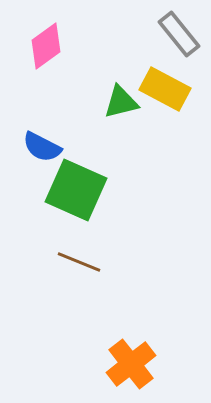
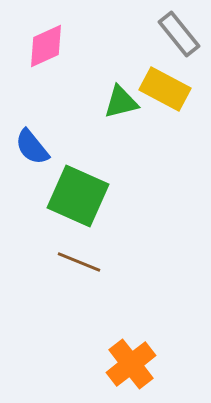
pink diamond: rotated 12 degrees clockwise
blue semicircle: moved 10 px left; rotated 24 degrees clockwise
green square: moved 2 px right, 6 px down
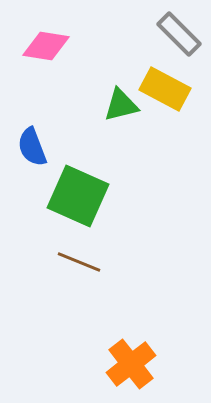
gray rectangle: rotated 6 degrees counterclockwise
pink diamond: rotated 33 degrees clockwise
green triangle: moved 3 px down
blue semicircle: rotated 18 degrees clockwise
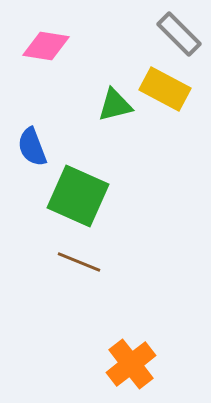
green triangle: moved 6 px left
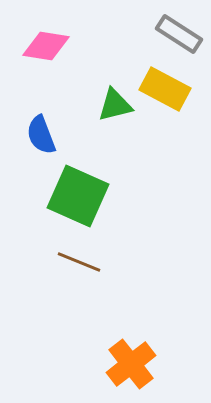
gray rectangle: rotated 12 degrees counterclockwise
blue semicircle: moved 9 px right, 12 px up
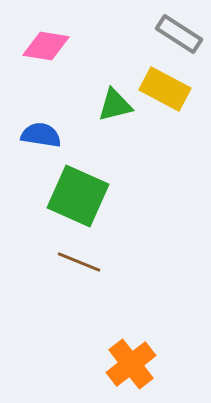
blue semicircle: rotated 120 degrees clockwise
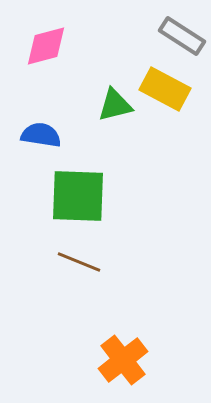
gray rectangle: moved 3 px right, 2 px down
pink diamond: rotated 24 degrees counterclockwise
green square: rotated 22 degrees counterclockwise
orange cross: moved 8 px left, 4 px up
